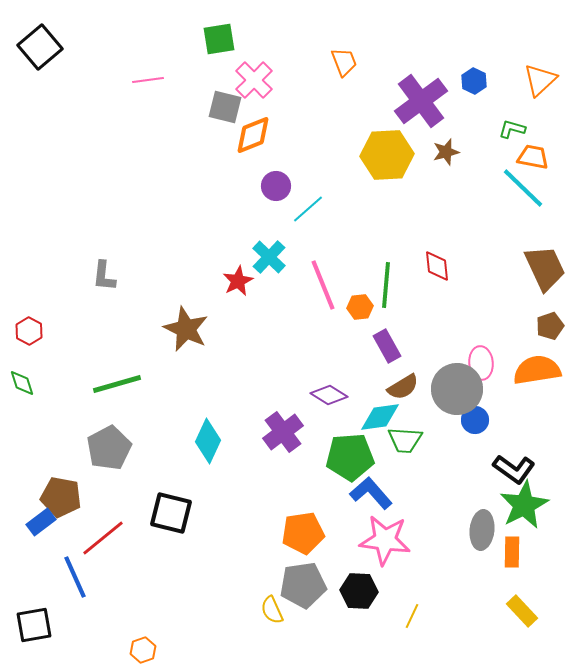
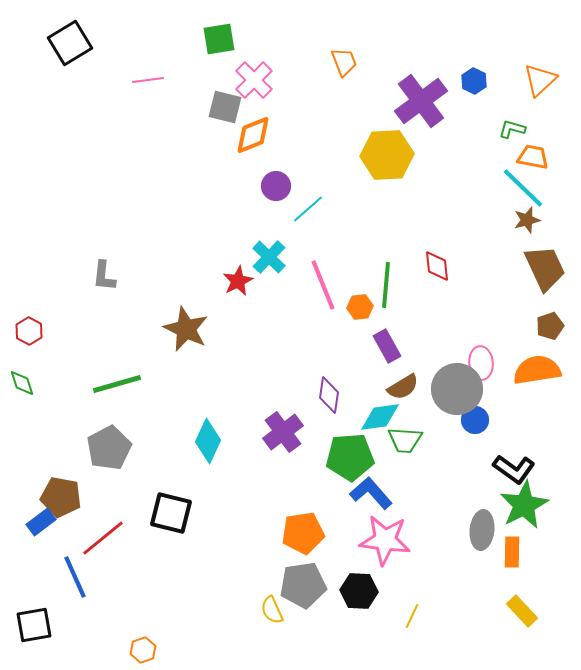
black square at (40, 47): moved 30 px right, 4 px up; rotated 9 degrees clockwise
brown star at (446, 152): moved 81 px right, 68 px down
purple diamond at (329, 395): rotated 66 degrees clockwise
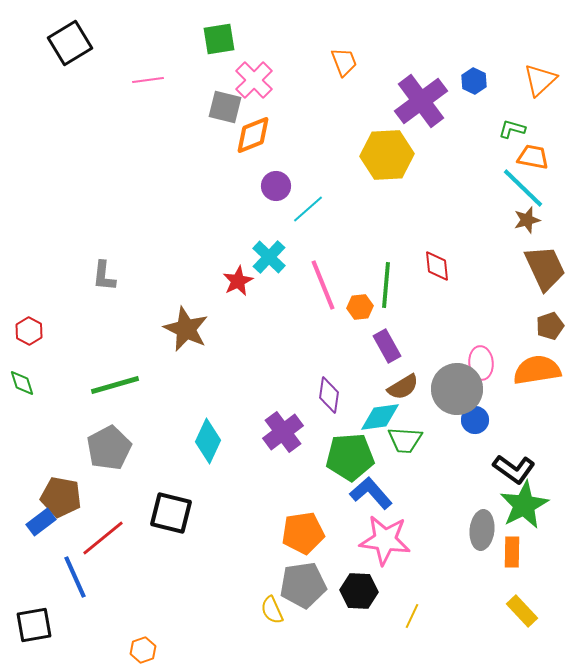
green line at (117, 384): moved 2 px left, 1 px down
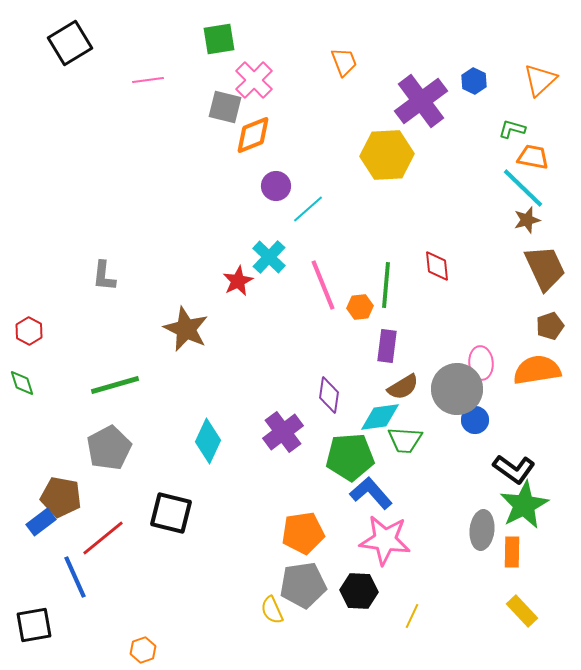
purple rectangle at (387, 346): rotated 36 degrees clockwise
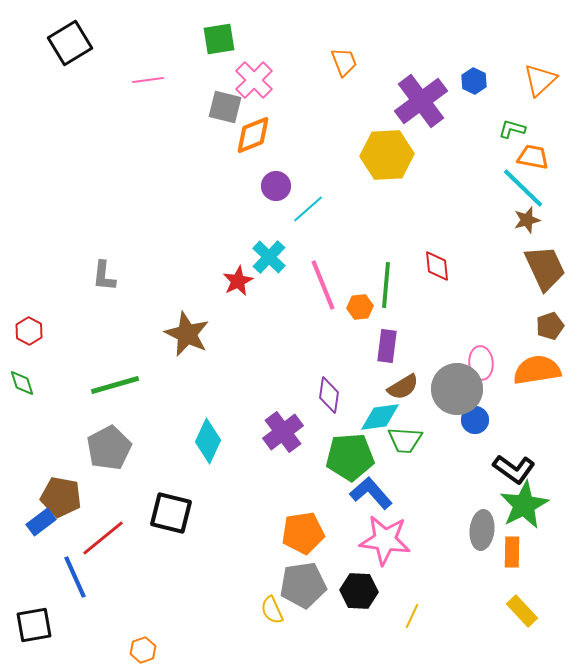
brown star at (186, 329): moved 1 px right, 5 px down
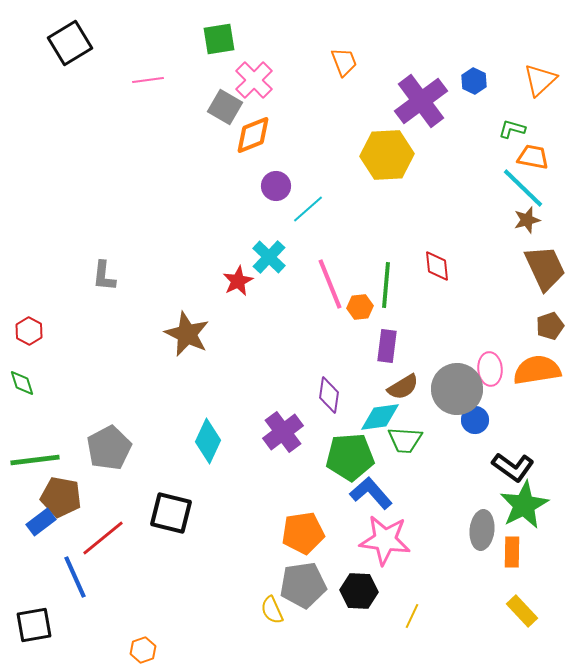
gray square at (225, 107): rotated 16 degrees clockwise
pink line at (323, 285): moved 7 px right, 1 px up
pink ellipse at (481, 363): moved 9 px right, 6 px down
green line at (115, 385): moved 80 px left, 75 px down; rotated 9 degrees clockwise
black L-shape at (514, 469): moved 1 px left, 2 px up
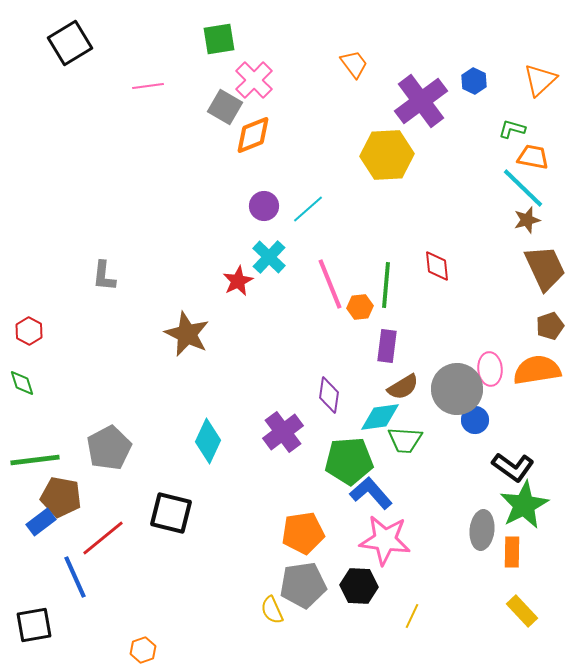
orange trapezoid at (344, 62): moved 10 px right, 2 px down; rotated 16 degrees counterclockwise
pink line at (148, 80): moved 6 px down
purple circle at (276, 186): moved 12 px left, 20 px down
green pentagon at (350, 457): moved 1 px left, 4 px down
black hexagon at (359, 591): moved 5 px up
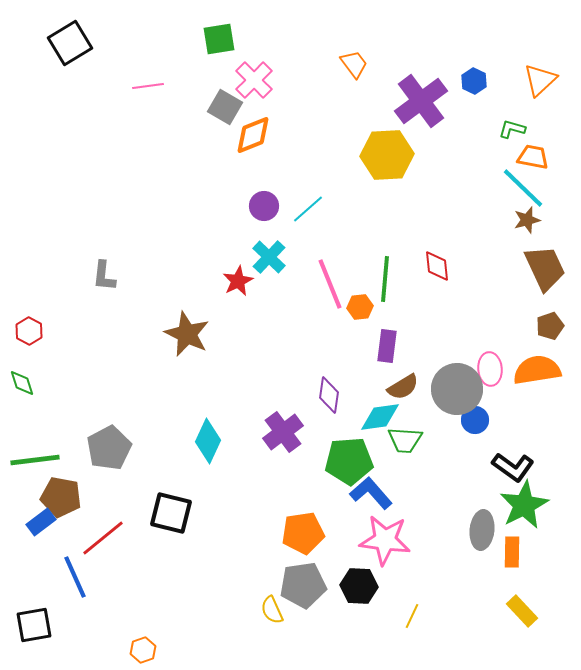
green line at (386, 285): moved 1 px left, 6 px up
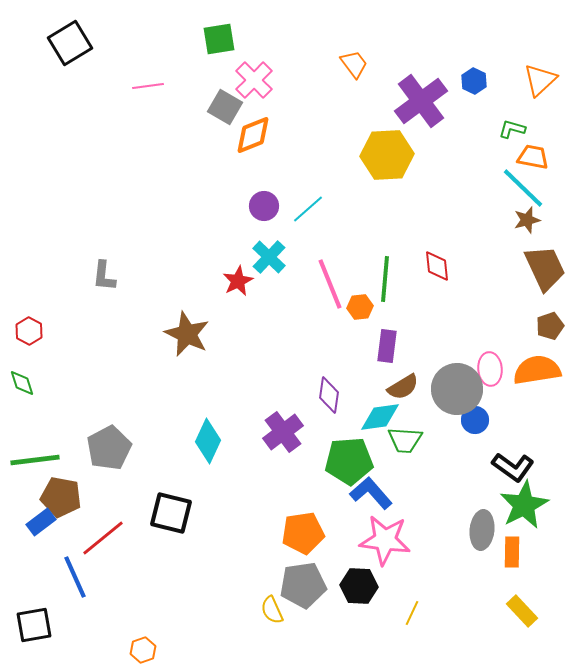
yellow line at (412, 616): moved 3 px up
